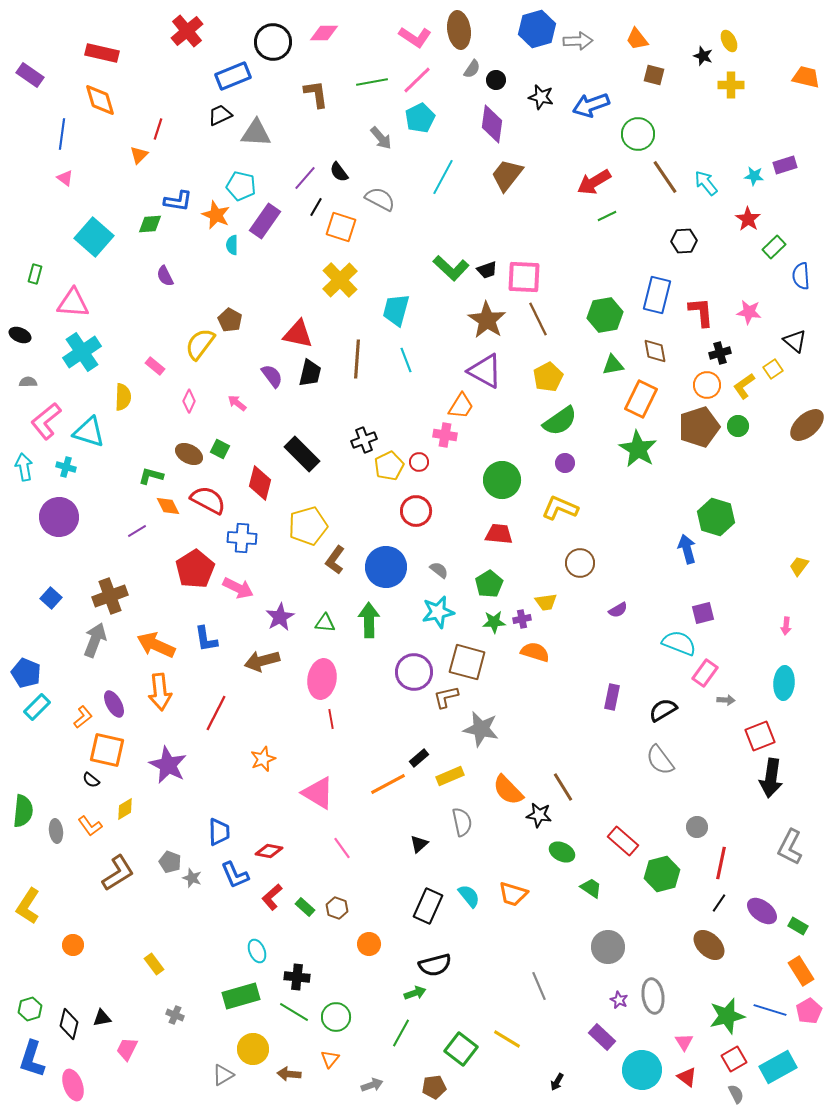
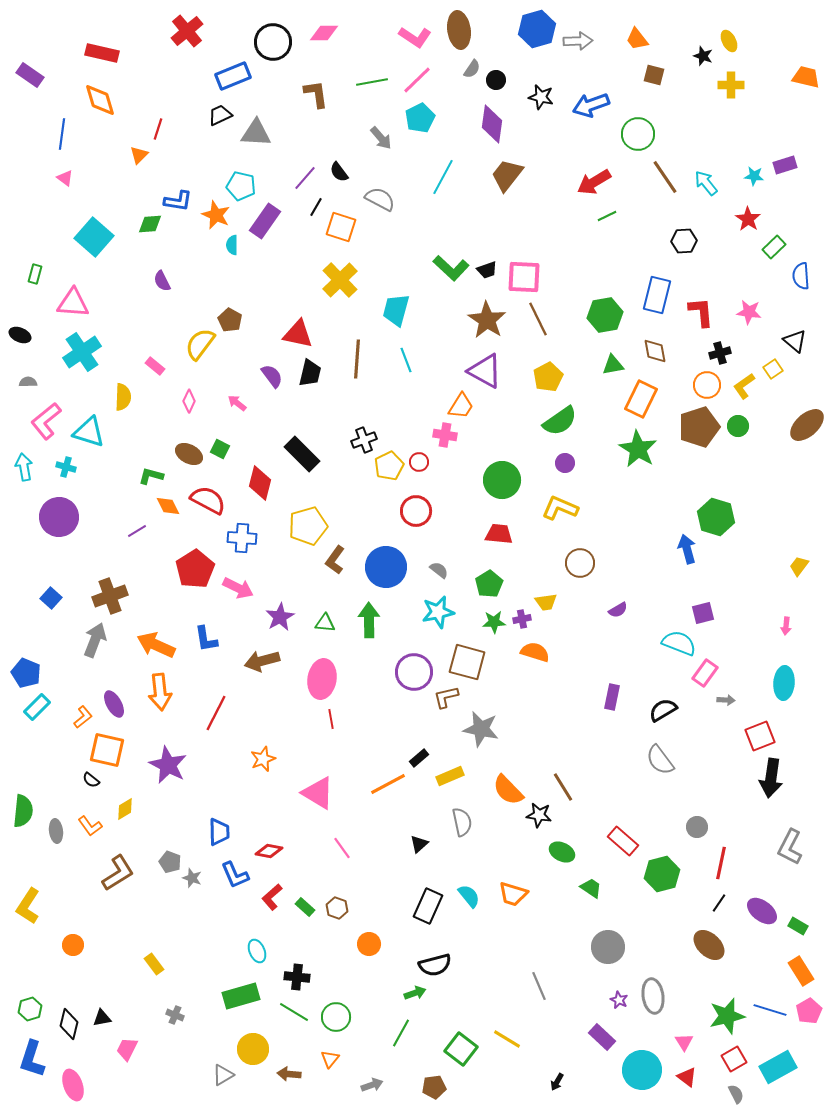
purple semicircle at (165, 276): moved 3 px left, 5 px down
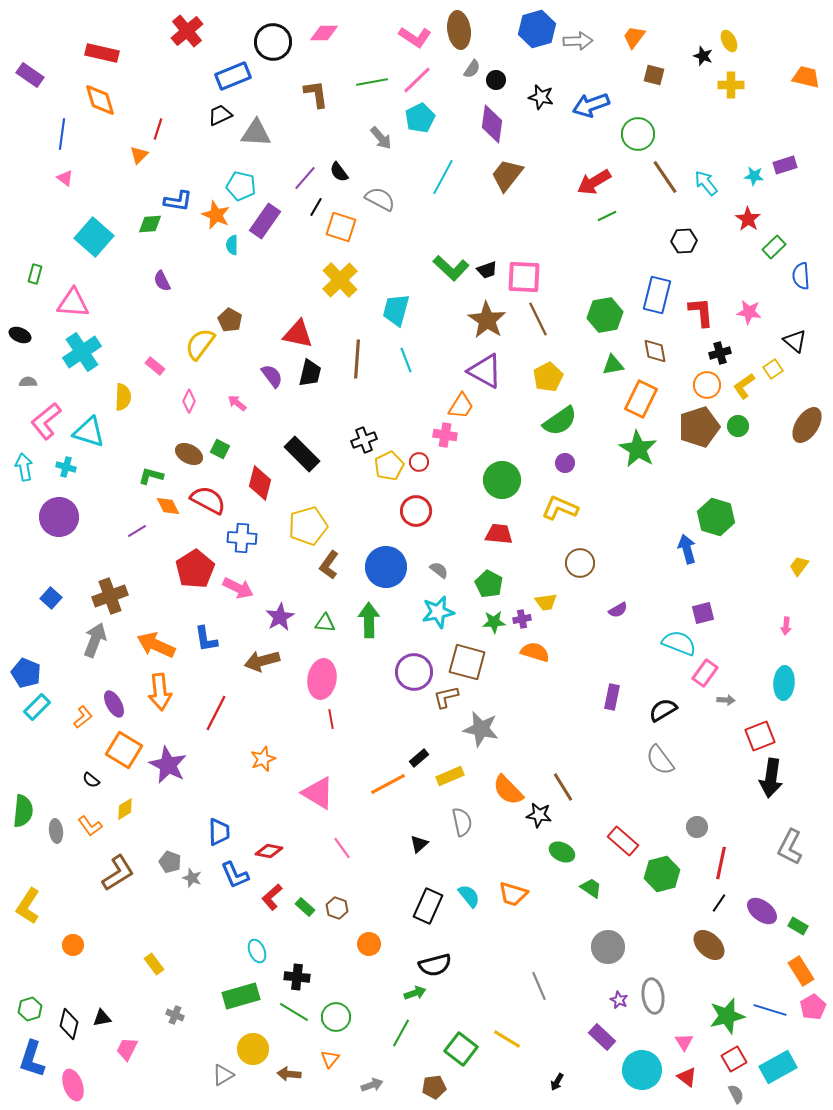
orange trapezoid at (637, 39): moved 3 px left, 2 px up; rotated 75 degrees clockwise
brown ellipse at (807, 425): rotated 15 degrees counterclockwise
brown L-shape at (335, 560): moved 6 px left, 5 px down
green pentagon at (489, 584): rotated 12 degrees counterclockwise
orange square at (107, 750): moved 17 px right; rotated 18 degrees clockwise
pink pentagon at (809, 1011): moved 4 px right, 4 px up
